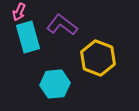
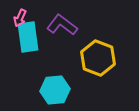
pink arrow: moved 1 px right, 6 px down
cyan rectangle: rotated 8 degrees clockwise
cyan hexagon: moved 6 px down
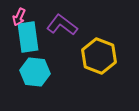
pink arrow: moved 1 px left, 1 px up
yellow hexagon: moved 1 px right, 2 px up
cyan hexagon: moved 20 px left, 18 px up; rotated 12 degrees clockwise
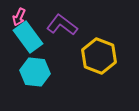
cyan rectangle: rotated 28 degrees counterclockwise
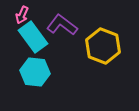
pink arrow: moved 3 px right, 2 px up
cyan rectangle: moved 5 px right
yellow hexagon: moved 4 px right, 10 px up
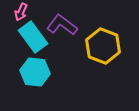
pink arrow: moved 1 px left, 3 px up
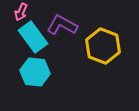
purple L-shape: rotated 8 degrees counterclockwise
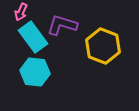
purple L-shape: rotated 12 degrees counterclockwise
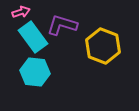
pink arrow: rotated 132 degrees counterclockwise
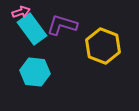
cyan rectangle: moved 1 px left, 8 px up
